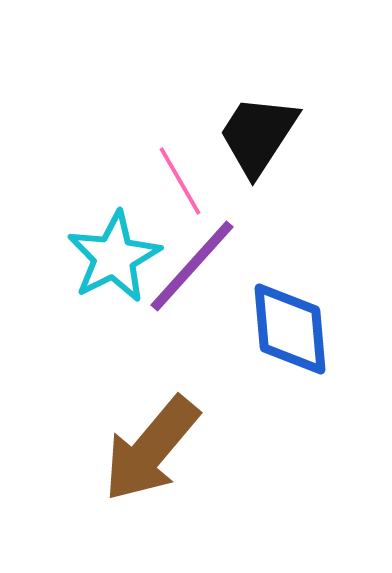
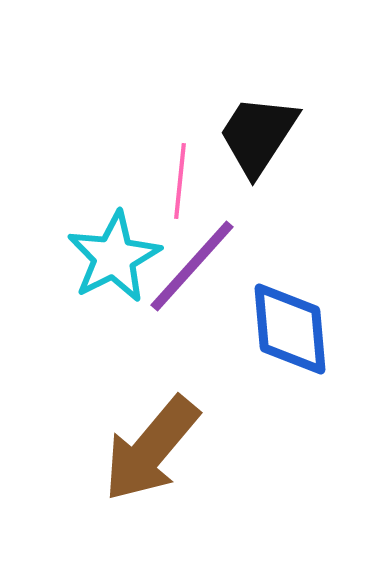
pink line: rotated 36 degrees clockwise
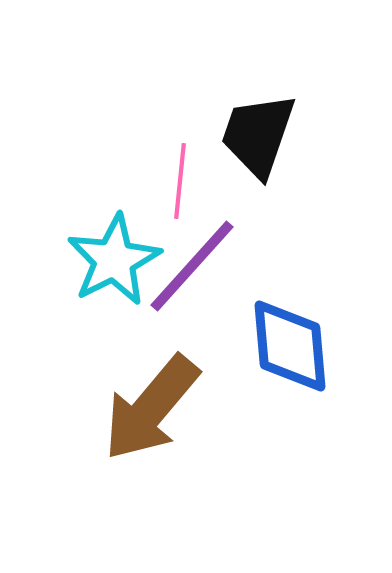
black trapezoid: rotated 14 degrees counterclockwise
cyan star: moved 3 px down
blue diamond: moved 17 px down
brown arrow: moved 41 px up
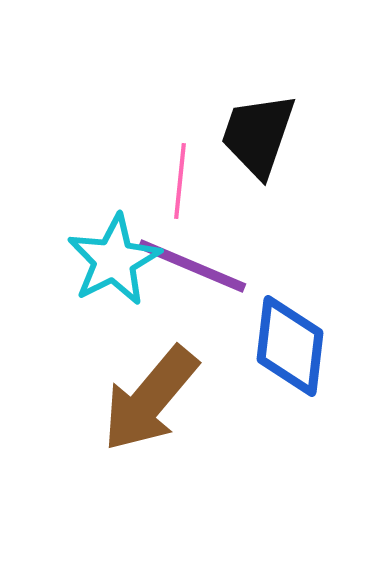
purple line: rotated 71 degrees clockwise
blue diamond: rotated 12 degrees clockwise
brown arrow: moved 1 px left, 9 px up
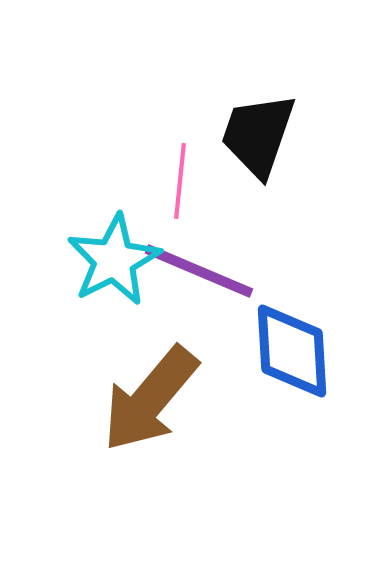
purple line: moved 7 px right, 5 px down
blue diamond: moved 2 px right, 5 px down; rotated 10 degrees counterclockwise
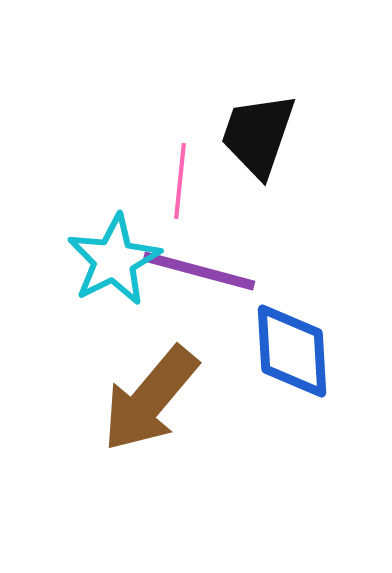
purple line: rotated 8 degrees counterclockwise
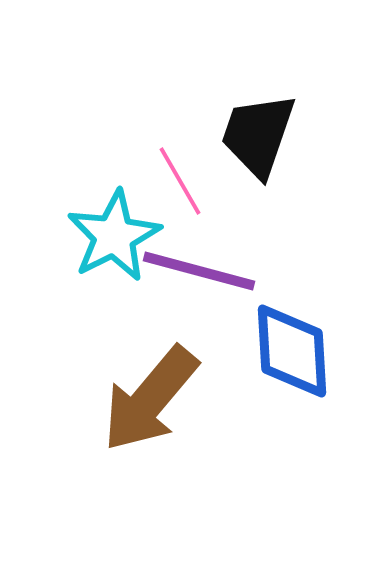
pink line: rotated 36 degrees counterclockwise
cyan star: moved 24 px up
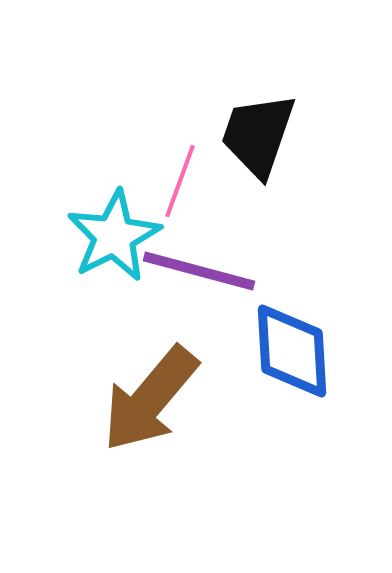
pink line: rotated 50 degrees clockwise
